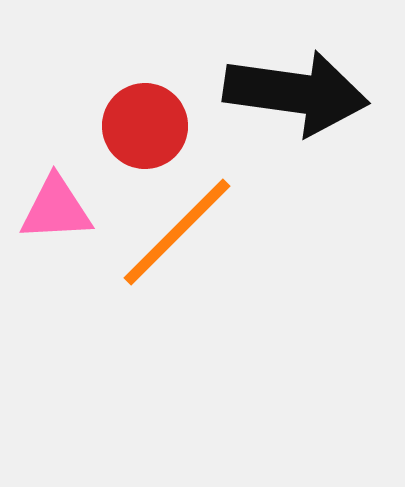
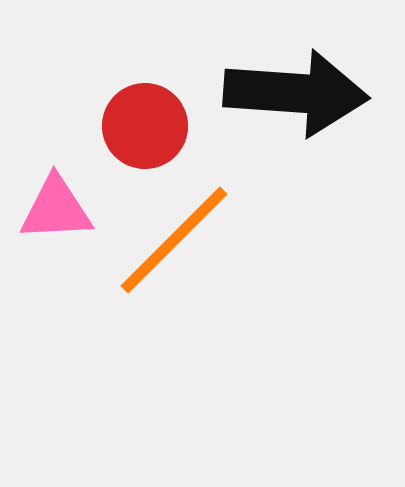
black arrow: rotated 4 degrees counterclockwise
orange line: moved 3 px left, 8 px down
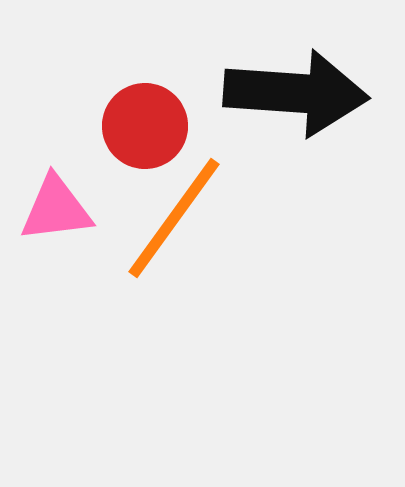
pink triangle: rotated 4 degrees counterclockwise
orange line: moved 22 px up; rotated 9 degrees counterclockwise
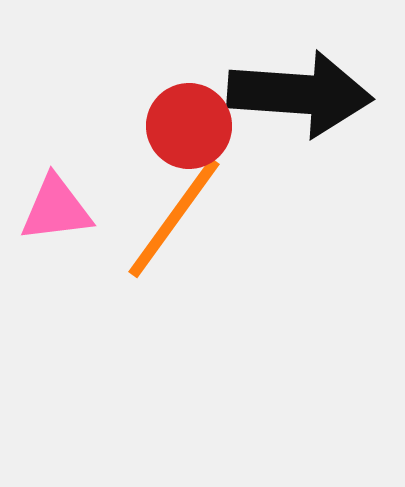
black arrow: moved 4 px right, 1 px down
red circle: moved 44 px right
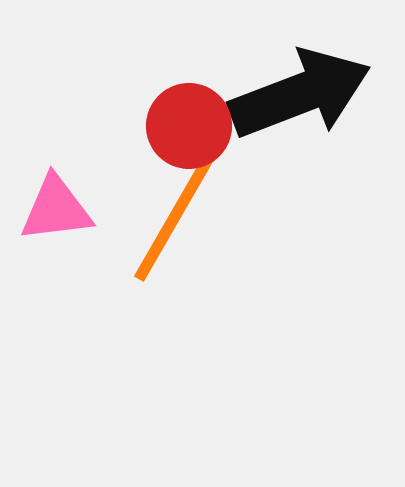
black arrow: rotated 25 degrees counterclockwise
orange line: rotated 6 degrees counterclockwise
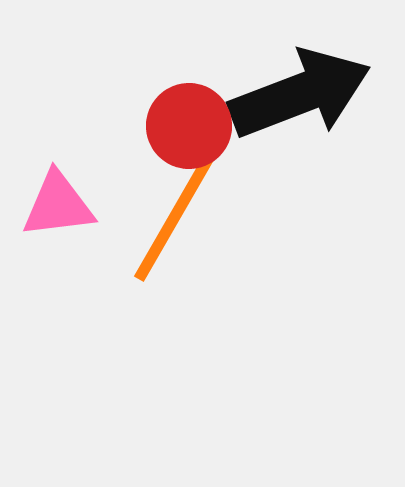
pink triangle: moved 2 px right, 4 px up
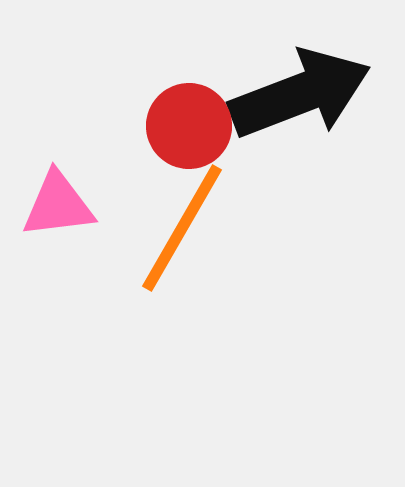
orange line: moved 8 px right, 10 px down
